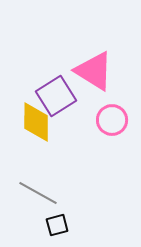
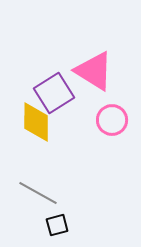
purple square: moved 2 px left, 3 px up
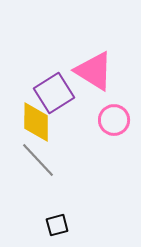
pink circle: moved 2 px right
gray line: moved 33 px up; rotated 18 degrees clockwise
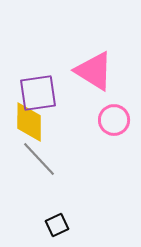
purple square: moved 16 px left; rotated 24 degrees clockwise
yellow diamond: moved 7 px left
gray line: moved 1 px right, 1 px up
black square: rotated 10 degrees counterclockwise
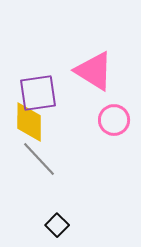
black square: rotated 20 degrees counterclockwise
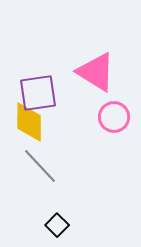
pink triangle: moved 2 px right, 1 px down
pink circle: moved 3 px up
gray line: moved 1 px right, 7 px down
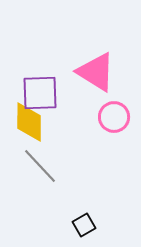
purple square: moved 2 px right; rotated 6 degrees clockwise
black square: moved 27 px right; rotated 15 degrees clockwise
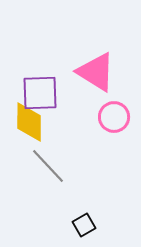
gray line: moved 8 px right
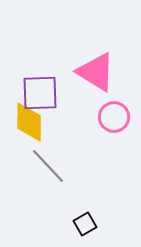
black square: moved 1 px right, 1 px up
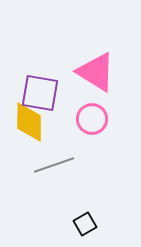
purple square: rotated 12 degrees clockwise
pink circle: moved 22 px left, 2 px down
gray line: moved 6 px right, 1 px up; rotated 66 degrees counterclockwise
